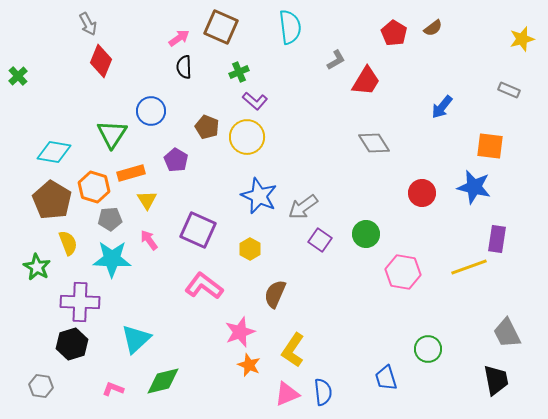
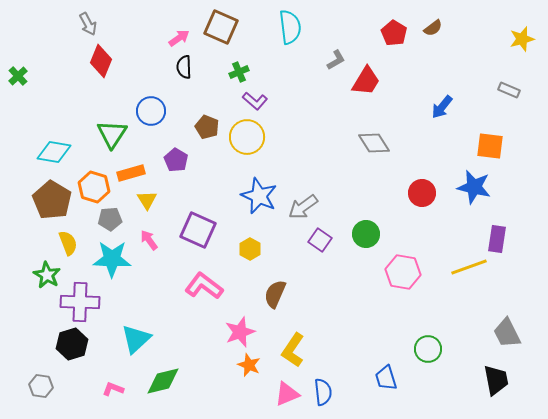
green star at (37, 267): moved 10 px right, 8 px down
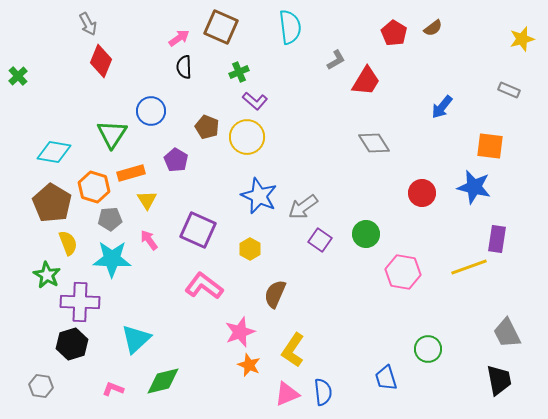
brown pentagon at (52, 200): moved 3 px down
black trapezoid at (496, 380): moved 3 px right
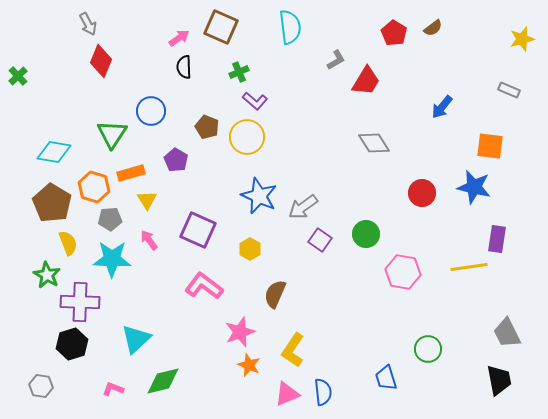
yellow line at (469, 267): rotated 12 degrees clockwise
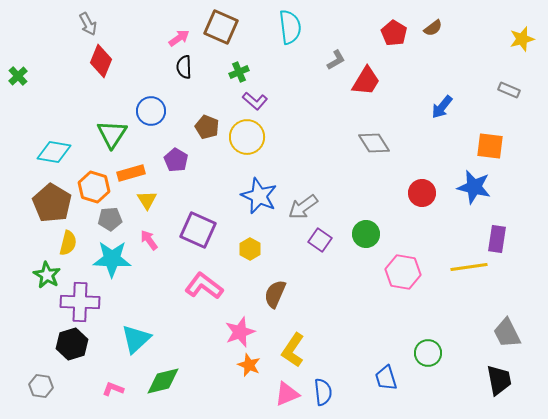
yellow semicircle at (68, 243): rotated 35 degrees clockwise
green circle at (428, 349): moved 4 px down
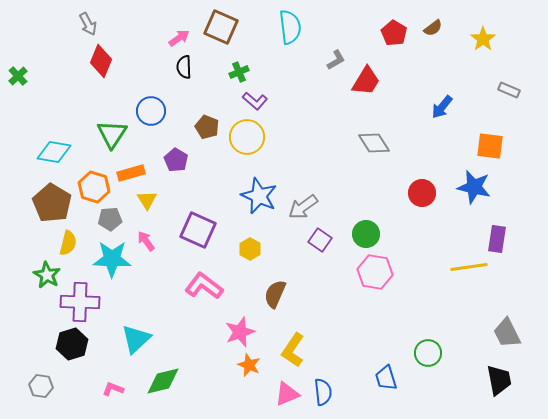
yellow star at (522, 39): moved 39 px left; rotated 20 degrees counterclockwise
pink arrow at (149, 240): moved 3 px left, 1 px down
pink hexagon at (403, 272): moved 28 px left
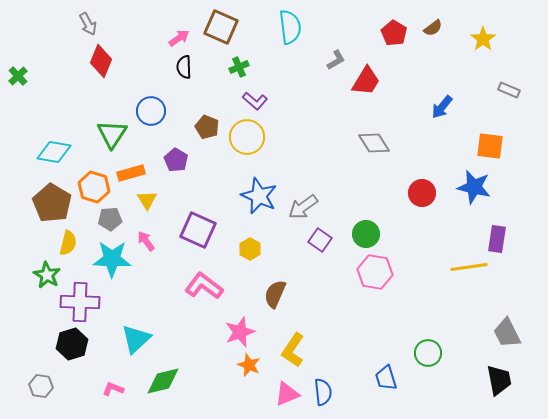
green cross at (239, 72): moved 5 px up
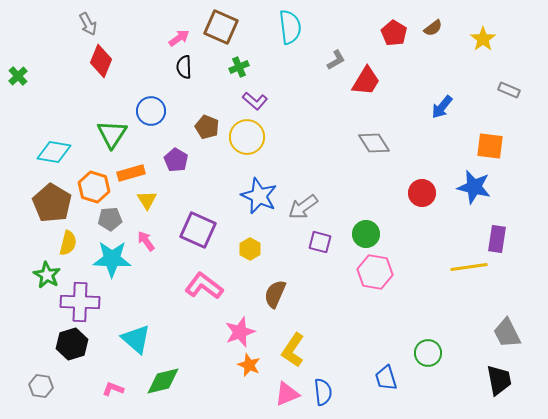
purple square at (320, 240): moved 2 px down; rotated 20 degrees counterclockwise
cyan triangle at (136, 339): rotated 36 degrees counterclockwise
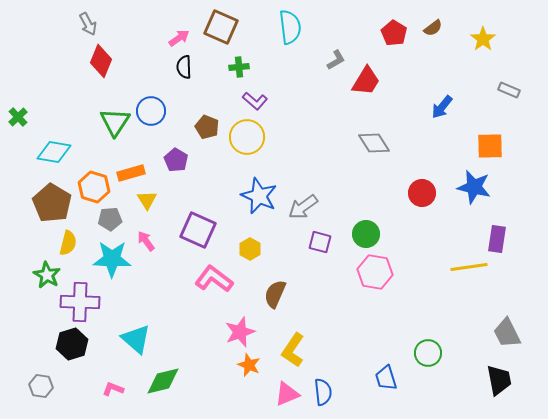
green cross at (239, 67): rotated 18 degrees clockwise
green cross at (18, 76): moved 41 px down
green triangle at (112, 134): moved 3 px right, 12 px up
orange square at (490, 146): rotated 8 degrees counterclockwise
pink L-shape at (204, 286): moved 10 px right, 7 px up
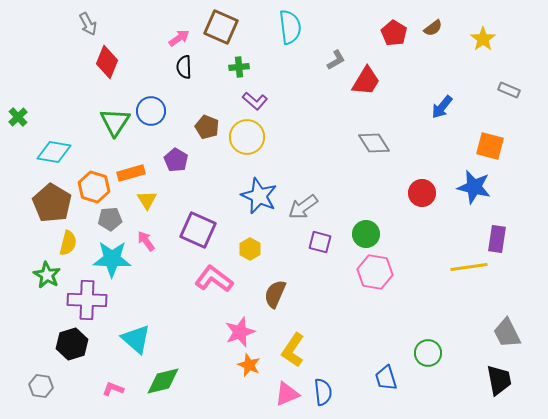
red diamond at (101, 61): moved 6 px right, 1 px down
orange square at (490, 146): rotated 16 degrees clockwise
purple cross at (80, 302): moved 7 px right, 2 px up
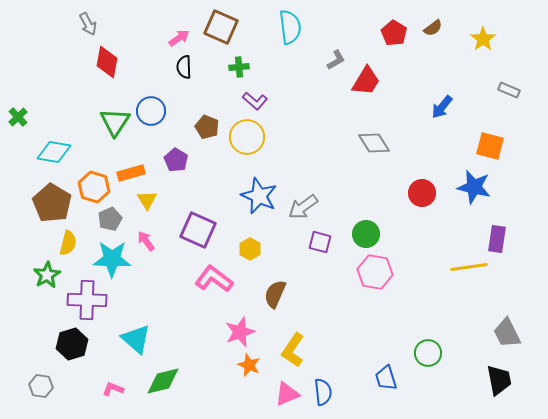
red diamond at (107, 62): rotated 12 degrees counterclockwise
gray pentagon at (110, 219): rotated 20 degrees counterclockwise
green star at (47, 275): rotated 12 degrees clockwise
